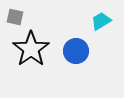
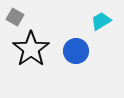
gray square: rotated 18 degrees clockwise
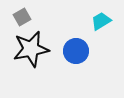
gray square: moved 7 px right; rotated 30 degrees clockwise
black star: rotated 24 degrees clockwise
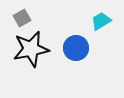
gray square: moved 1 px down
blue circle: moved 3 px up
